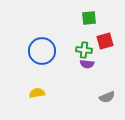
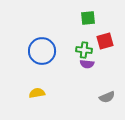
green square: moved 1 px left
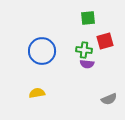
gray semicircle: moved 2 px right, 2 px down
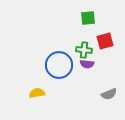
blue circle: moved 17 px right, 14 px down
gray semicircle: moved 5 px up
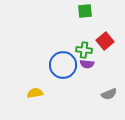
green square: moved 3 px left, 7 px up
red square: rotated 24 degrees counterclockwise
blue circle: moved 4 px right
yellow semicircle: moved 2 px left
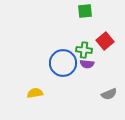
blue circle: moved 2 px up
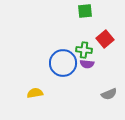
red square: moved 2 px up
